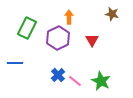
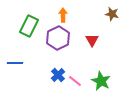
orange arrow: moved 6 px left, 2 px up
green rectangle: moved 2 px right, 2 px up
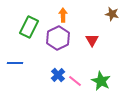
green rectangle: moved 1 px down
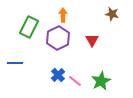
green star: rotated 18 degrees clockwise
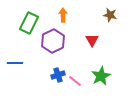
brown star: moved 2 px left, 1 px down
green rectangle: moved 4 px up
purple hexagon: moved 5 px left, 3 px down
blue cross: rotated 24 degrees clockwise
green star: moved 5 px up
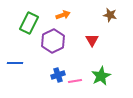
orange arrow: rotated 72 degrees clockwise
pink line: rotated 48 degrees counterclockwise
